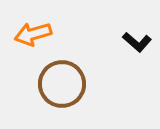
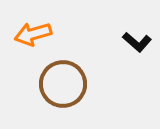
brown circle: moved 1 px right
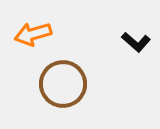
black L-shape: moved 1 px left
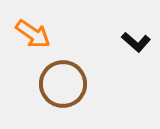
orange arrow: rotated 129 degrees counterclockwise
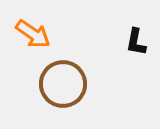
black L-shape: rotated 60 degrees clockwise
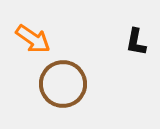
orange arrow: moved 5 px down
